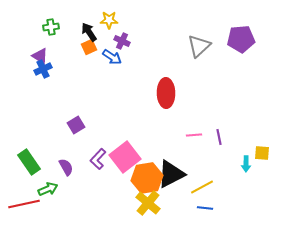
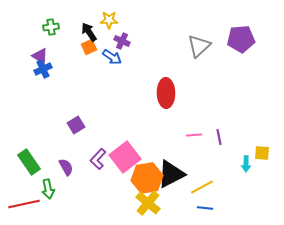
green arrow: rotated 102 degrees clockwise
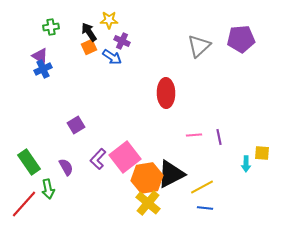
red line: rotated 36 degrees counterclockwise
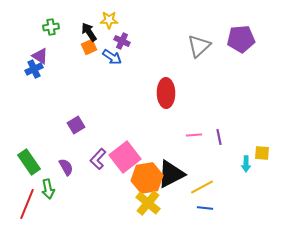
blue cross: moved 9 px left
red line: moved 3 px right; rotated 20 degrees counterclockwise
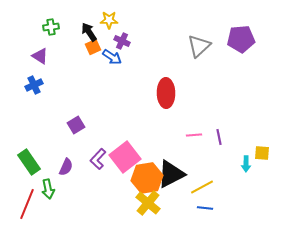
orange square: moved 4 px right
blue cross: moved 16 px down
purple semicircle: rotated 54 degrees clockwise
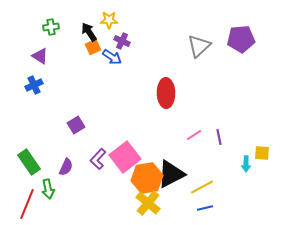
pink line: rotated 28 degrees counterclockwise
blue line: rotated 21 degrees counterclockwise
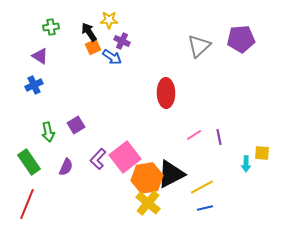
green arrow: moved 57 px up
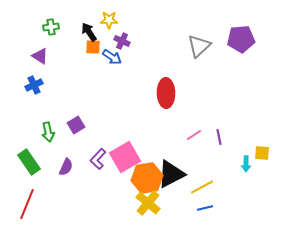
orange square: rotated 28 degrees clockwise
pink square: rotated 8 degrees clockwise
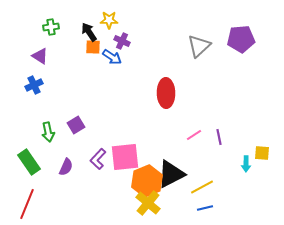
pink square: rotated 24 degrees clockwise
orange hexagon: moved 3 px down; rotated 12 degrees counterclockwise
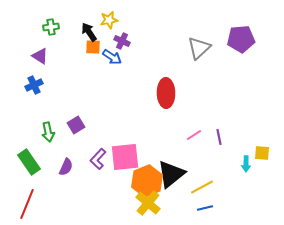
yellow star: rotated 12 degrees counterclockwise
gray triangle: moved 2 px down
black triangle: rotated 12 degrees counterclockwise
